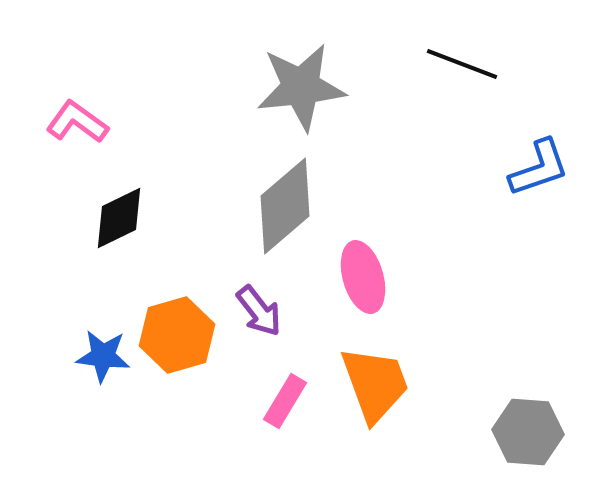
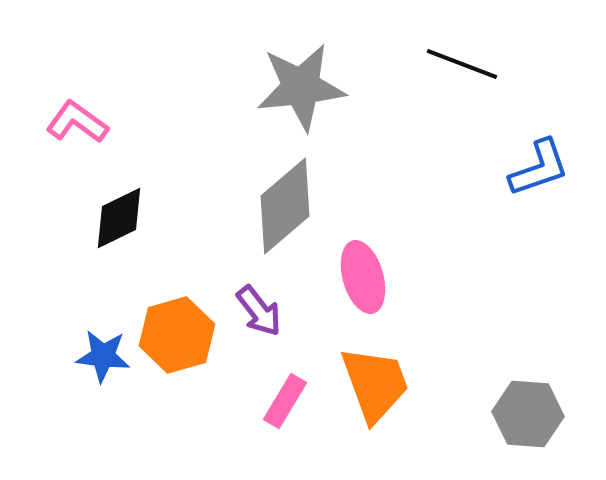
gray hexagon: moved 18 px up
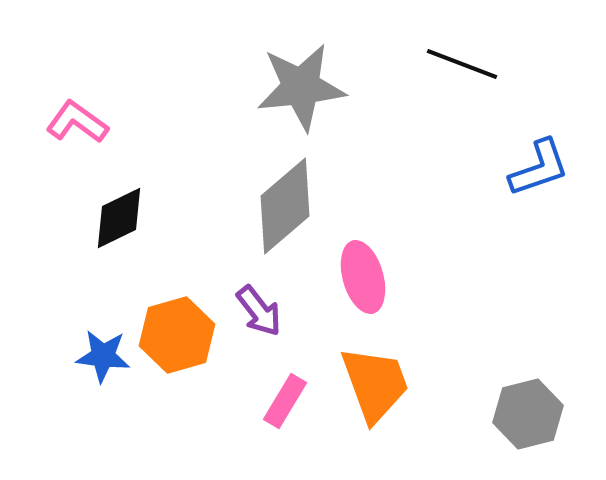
gray hexagon: rotated 18 degrees counterclockwise
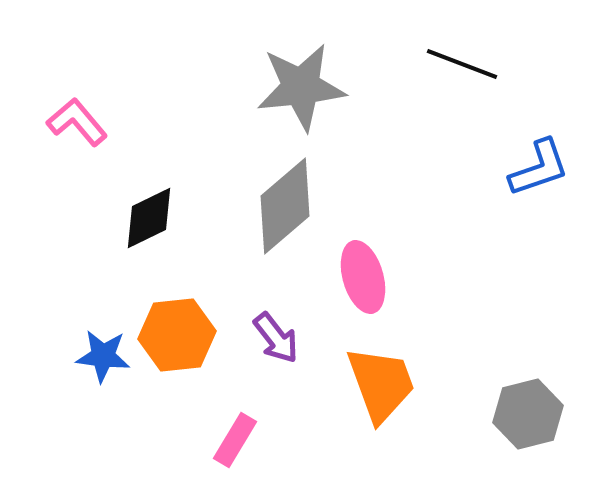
pink L-shape: rotated 14 degrees clockwise
black diamond: moved 30 px right
purple arrow: moved 17 px right, 27 px down
orange hexagon: rotated 10 degrees clockwise
orange trapezoid: moved 6 px right
pink rectangle: moved 50 px left, 39 px down
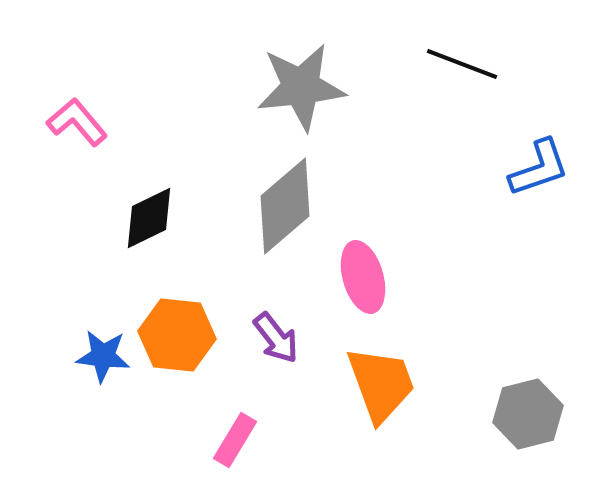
orange hexagon: rotated 12 degrees clockwise
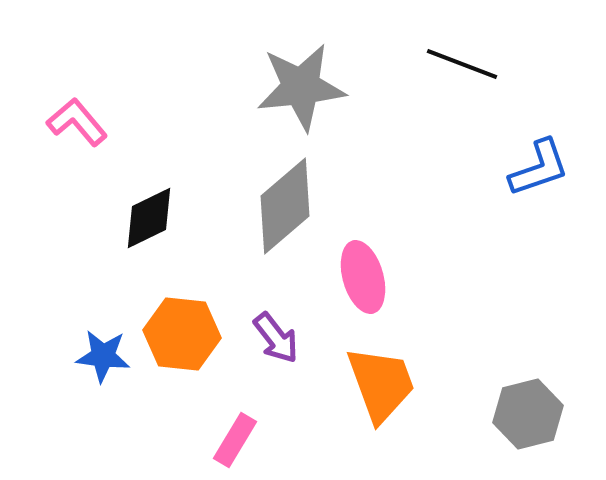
orange hexagon: moved 5 px right, 1 px up
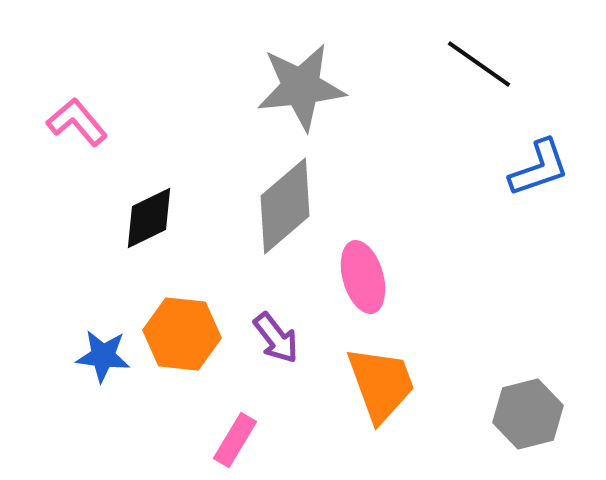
black line: moved 17 px right; rotated 14 degrees clockwise
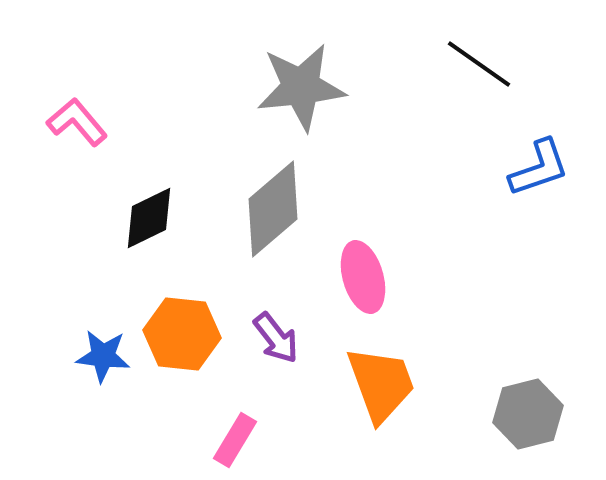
gray diamond: moved 12 px left, 3 px down
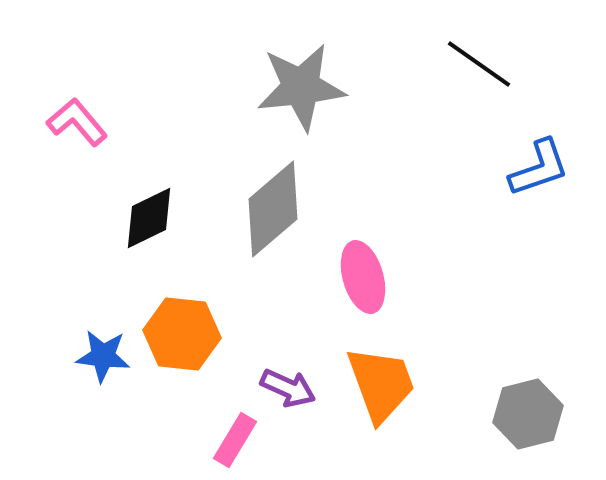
purple arrow: moved 12 px right, 50 px down; rotated 28 degrees counterclockwise
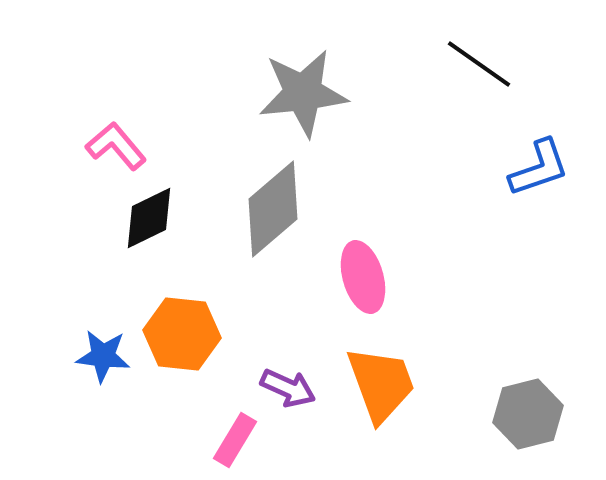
gray star: moved 2 px right, 6 px down
pink L-shape: moved 39 px right, 24 px down
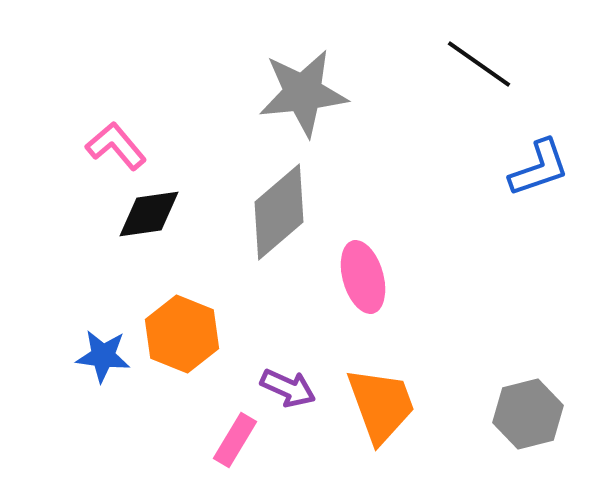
gray diamond: moved 6 px right, 3 px down
black diamond: moved 4 px up; rotated 18 degrees clockwise
orange hexagon: rotated 16 degrees clockwise
orange trapezoid: moved 21 px down
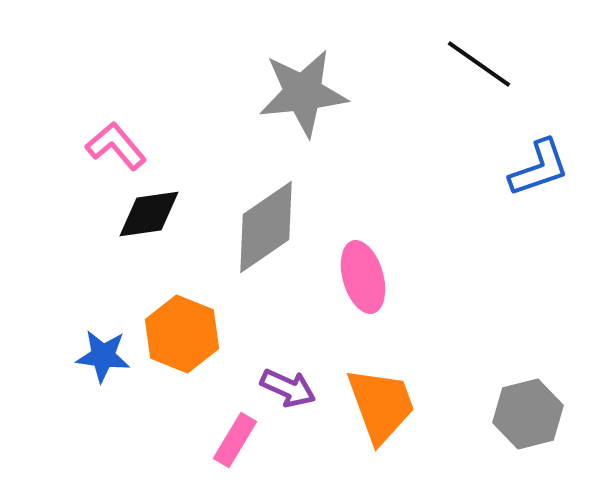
gray diamond: moved 13 px left, 15 px down; rotated 6 degrees clockwise
